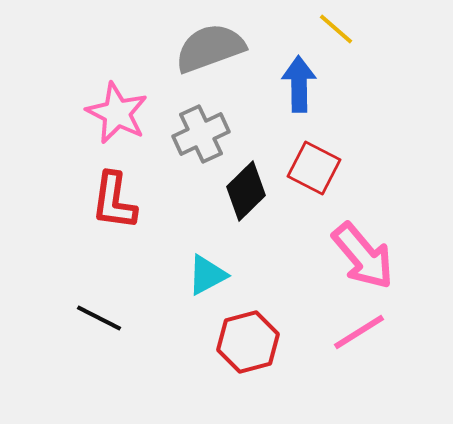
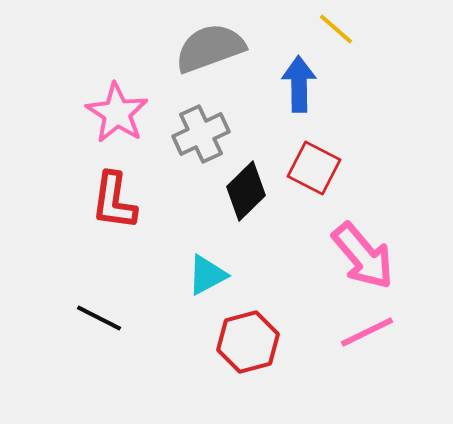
pink star: rotated 6 degrees clockwise
pink line: moved 8 px right; rotated 6 degrees clockwise
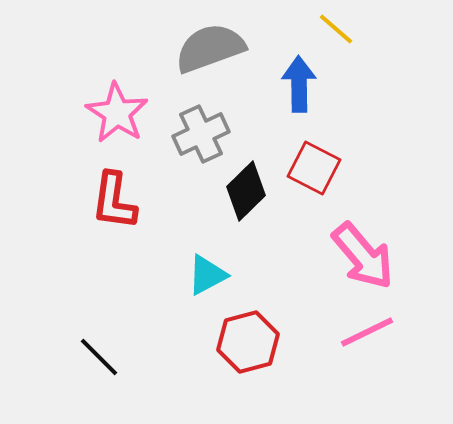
black line: moved 39 px down; rotated 18 degrees clockwise
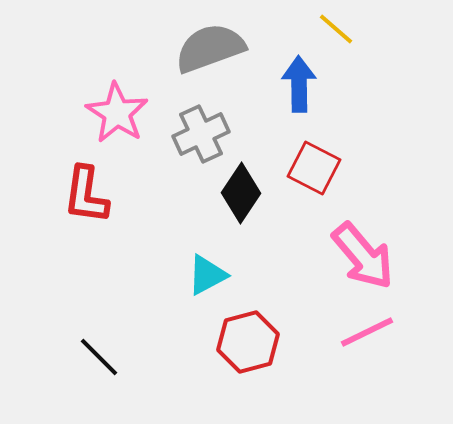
black diamond: moved 5 px left, 2 px down; rotated 12 degrees counterclockwise
red L-shape: moved 28 px left, 6 px up
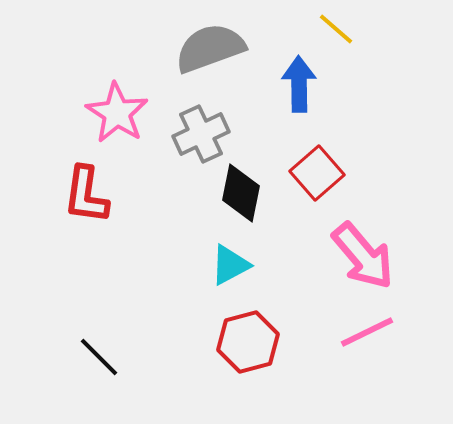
red square: moved 3 px right, 5 px down; rotated 22 degrees clockwise
black diamond: rotated 22 degrees counterclockwise
cyan triangle: moved 23 px right, 10 px up
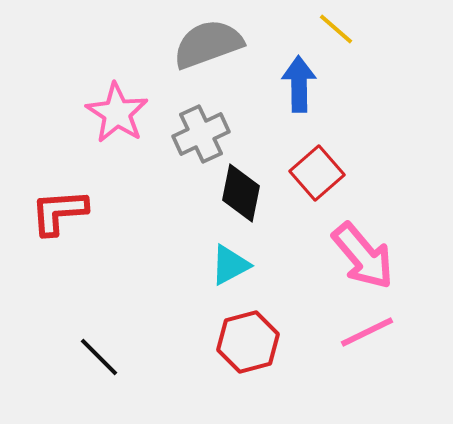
gray semicircle: moved 2 px left, 4 px up
red L-shape: moved 27 px left, 17 px down; rotated 78 degrees clockwise
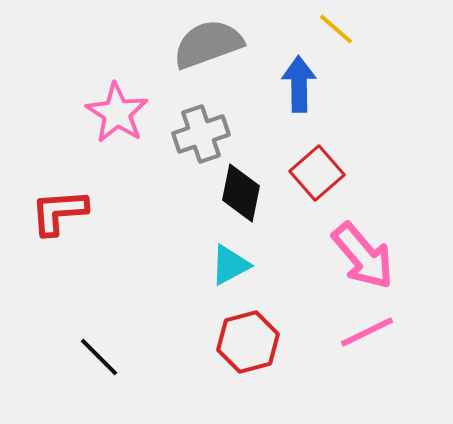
gray cross: rotated 6 degrees clockwise
